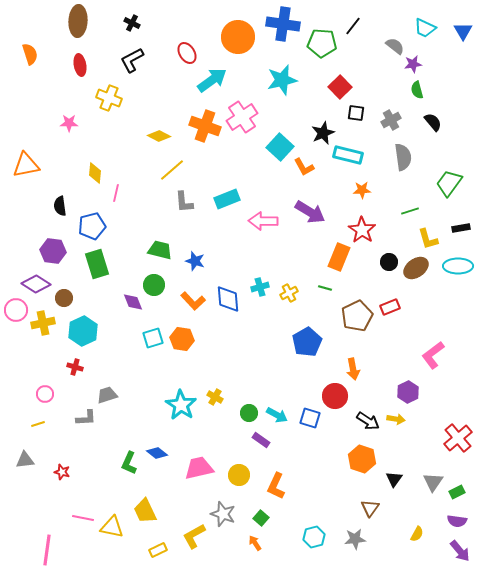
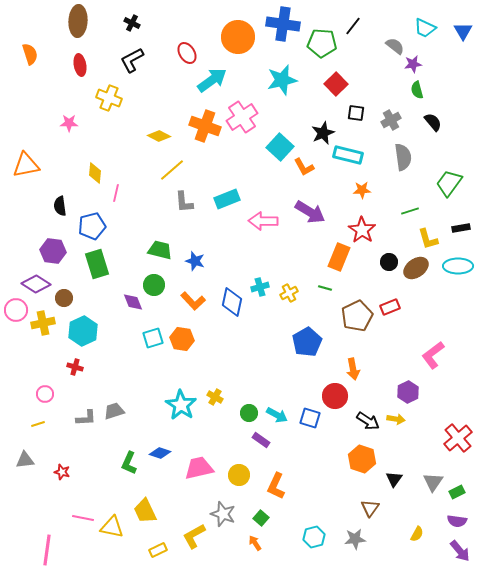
red square at (340, 87): moved 4 px left, 3 px up
blue diamond at (228, 299): moved 4 px right, 3 px down; rotated 16 degrees clockwise
gray trapezoid at (107, 395): moved 7 px right, 16 px down
blue diamond at (157, 453): moved 3 px right; rotated 20 degrees counterclockwise
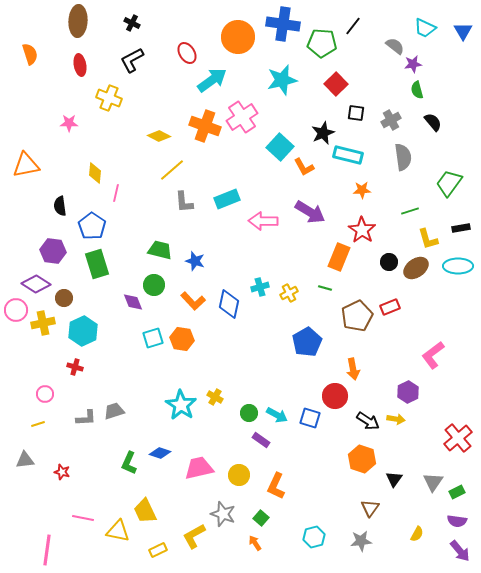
blue pentagon at (92, 226): rotated 24 degrees counterclockwise
blue diamond at (232, 302): moved 3 px left, 2 px down
yellow triangle at (112, 527): moved 6 px right, 4 px down
gray star at (355, 539): moved 6 px right, 2 px down
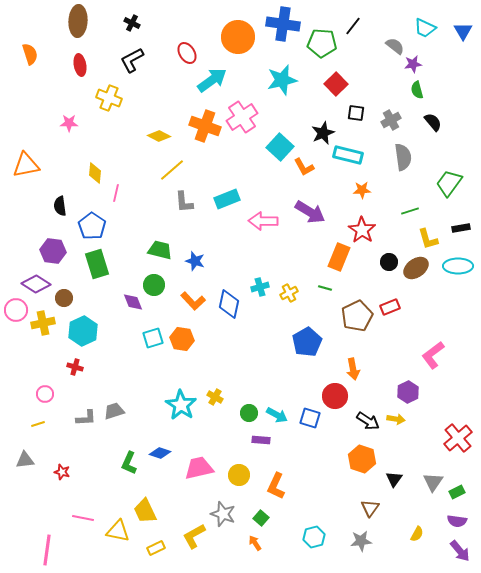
purple rectangle at (261, 440): rotated 30 degrees counterclockwise
yellow rectangle at (158, 550): moved 2 px left, 2 px up
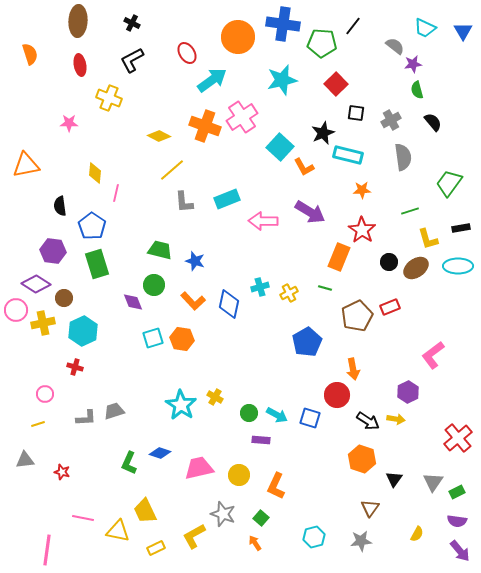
red circle at (335, 396): moved 2 px right, 1 px up
